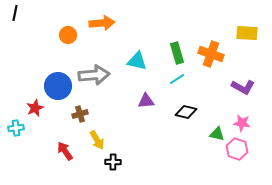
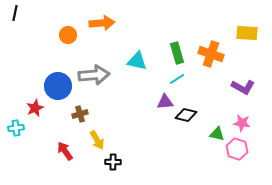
purple triangle: moved 19 px right, 1 px down
black diamond: moved 3 px down
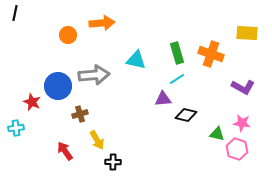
cyan triangle: moved 1 px left, 1 px up
purple triangle: moved 2 px left, 3 px up
red star: moved 3 px left, 6 px up; rotated 24 degrees counterclockwise
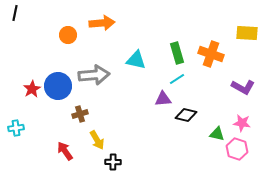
red star: moved 13 px up; rotated 18 degrees clockwise
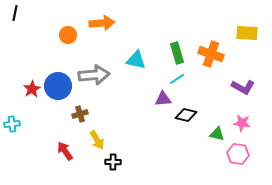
cyan cross: moved 4 px left, 4 px up
pink hexagon: moved 1 px right, 5 px down; rotated 10 degrees counterclockwise
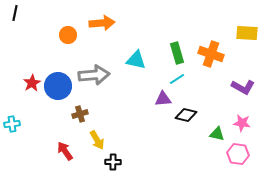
red star: moved 6 px up
